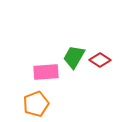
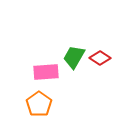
red diamond: moved 2 px up
orange pentagon: moved 3 px right; rotated 15 degrees counterclockwise
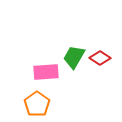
orange pentagon: moved 2 px left
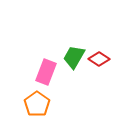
red diamond: moved 1 px left, 1 px down
pink rectangle: rotated 65 degrees counterclockwise
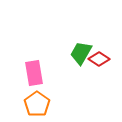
green trapezoid: moved 7 px right, 4 px up
pink rectangle: moved 12 px left, 1 px down; rotated 30 degrees counterclockwise
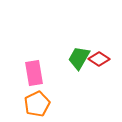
green trapezoid: moved 2 px left, 5 px down
orange pentagon: rotated 10 degrees clockwise
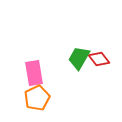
red diamond: rotated 20 degrees clockwise
orange pentagon: moved 6 px up
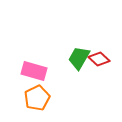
red diamond: rotated 10 degrees counterclockwise
pink rectangle: moved 2 px up; rotated 65 degrees counterclockwise
